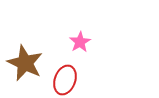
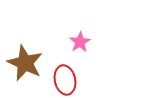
red ellipse: rotated 32 degrees counterclockwise
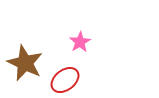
red ellipse: rotated 64 degrees clockwise
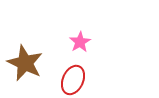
red ellipse: moved 8 px right; rotated 28 degrees counterclockwise
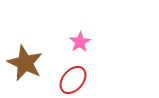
red ellipse: rotated 16 degrees clockwise
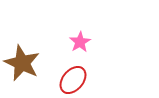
brown star: moved 3 px left
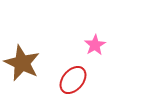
pink star: moved 15 px right, 3 px down
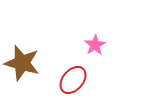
brown star: rotated 9 degrees counterclockwise
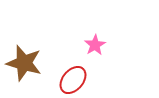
brown star: moved 2 px right
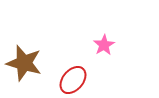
pink star: moved 9 px right
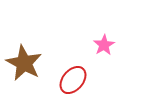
brown star: rotated 12 degrees clockwise
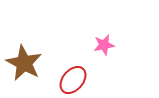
pink star: rotated 20 degrees clockwise
